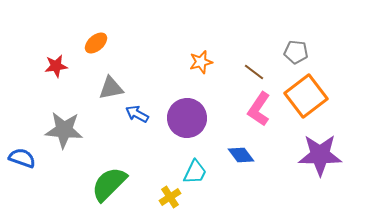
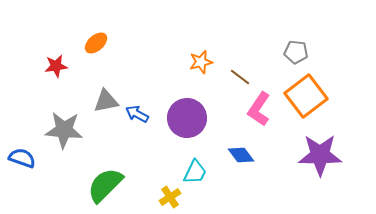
brown line: moved 14 px left, 5 px down
gray triangle: moved 5 px left, 13 px down
green semicircle: moved 4 px left, 1 px down
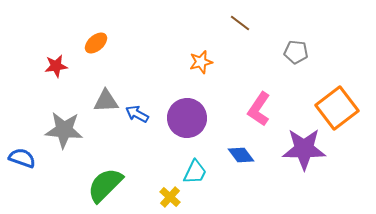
brown line: moved 54 px up
orange square: moved 31 px right, 12 px down
gray triangle: rotated 8 degrees clockwise
purple star: moved 16 px left, 6 px up
yellow cross: rotated 15 degrees counterclockwise
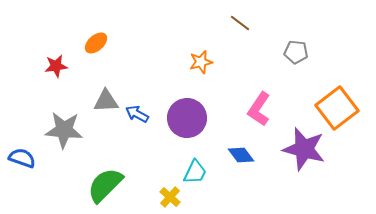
purple star: rotated 15 degrees clockwise
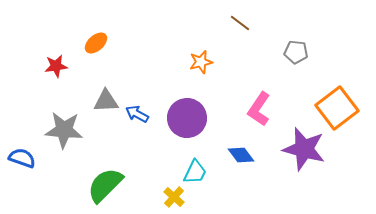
yellow cross: moved 4 px right
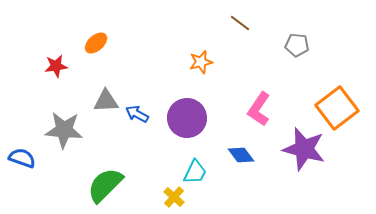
gray pentagon: moved 1 px right, 7 px up
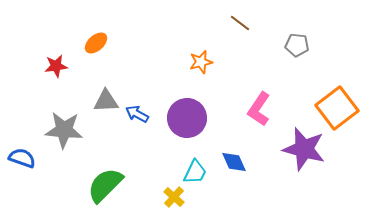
blue diamond: moved 7 px left, 7 px down; rotated 12 degrees clockwise
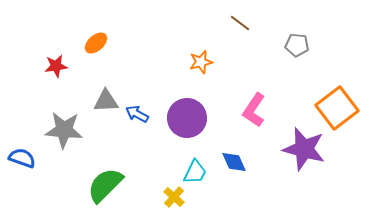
pink L-shape: moved 5 px left, 1 px down
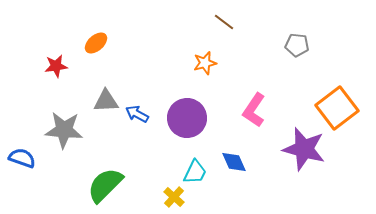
brown line: moved 16 px left, 1 px up
orange star: moved 4 px right, 1 px down
